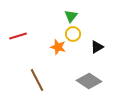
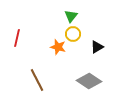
red line: moved 1 px left, 2 px down; rotated 60 degrees counterclockwise
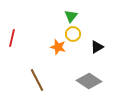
red line: moved 5 px left
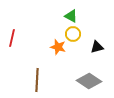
green triangle: rotated 40 degrees counterclockwise
black triangle: rotated 16 degrees clockwise
brown line: rotated 30 degrees clockwise
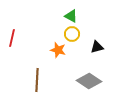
yellow circle: moved 1 px left
orange star: moved 3 px down
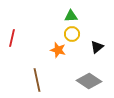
green triangle: rotated 32 degrees counterclockwise
black triangle: rotated 24 degrees counterclockwise
brown line: rotated 15 degrees counterclockwise
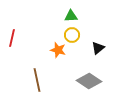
yellow circle: moved 1 px down
black triangle: moved 1 px right, 1 px down
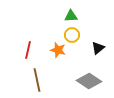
red line: moved 16 px right, 12 px down
